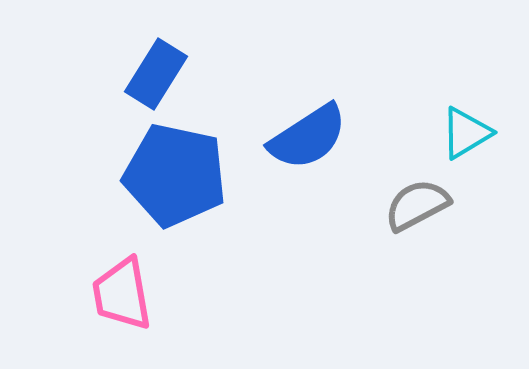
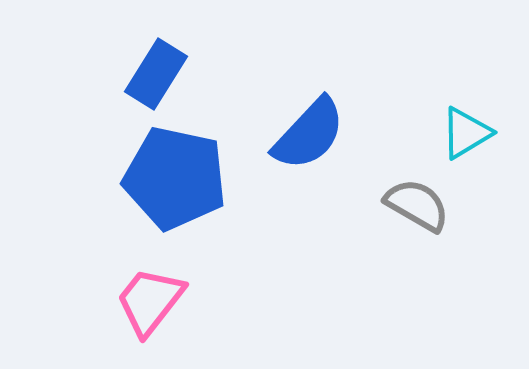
blue semicircle: moved 1 px right, 3 px up; rotated 14 degrees counterclockwise
blue pentagon: moved 3 px down
gray semicircle: rotated 58 degrees clockwise
pink trapezoid: moved 28 px right, 7 px down; rotated 48 degrees clockwise
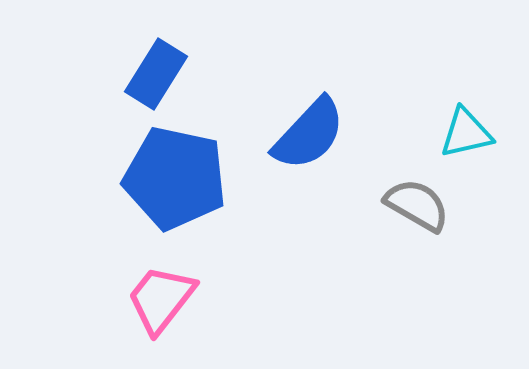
cyan triangle: rotated 18 degrees clockwise
pink trapezoid: moved 11 px right, 2 px up
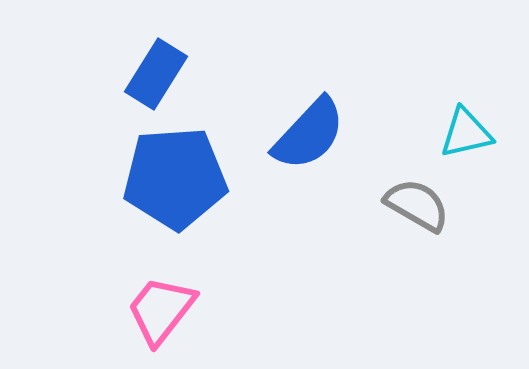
blue pentagon: rotated 16 degrees counterclockwise
pink trapezoid: moved 11 px down
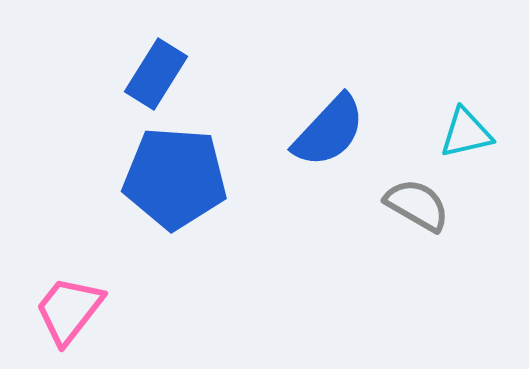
blue semicircle: moved 20 px right, 3 px up
blue pentagon: rotated 8 degrees clockwise
pink trapezoid: moved 92 px left
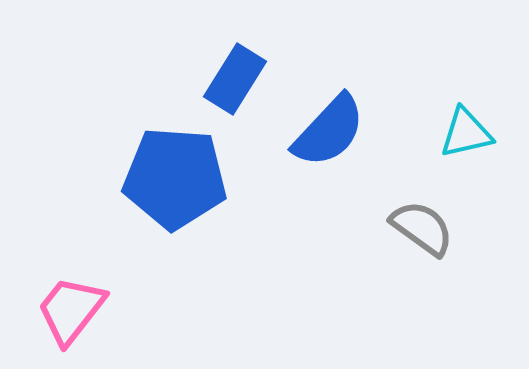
blue rectangle: moved 79 px right, 5 px down
gray semicircle: moved 5 px right, 23 px down; rotated 6 degrees clockwise
pink trapezoid: moved 2 px right
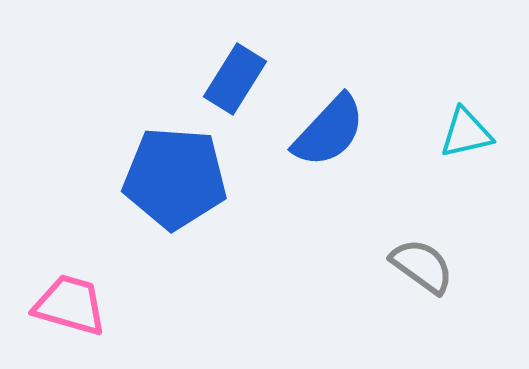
gray semicircle: moved 38 px down
pink trapezoid: moved 1 px left, 5 px up; rotated 68 degrees clockwise
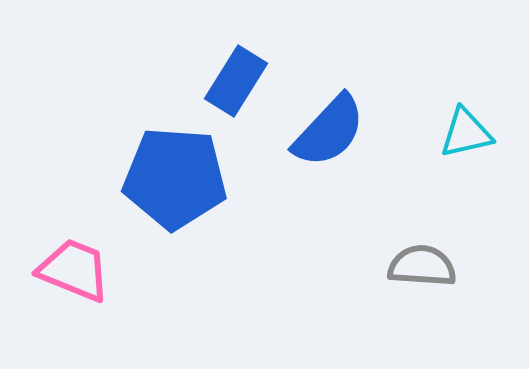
blue rectangle: moved 1 px right, 2 px down
gray semicircle: rotated 32 degrees counterclockwise
pink trapezoid: moved 4 px right, 35 px up; rotated 6 degrees clockwise
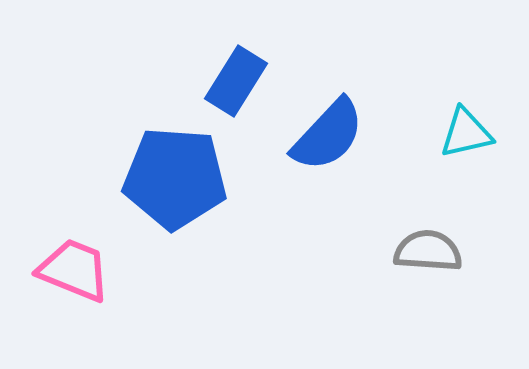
blue semicircle: moved 1 px left, 4 px down
gray semicircle: moved 6 px right, 15 px up
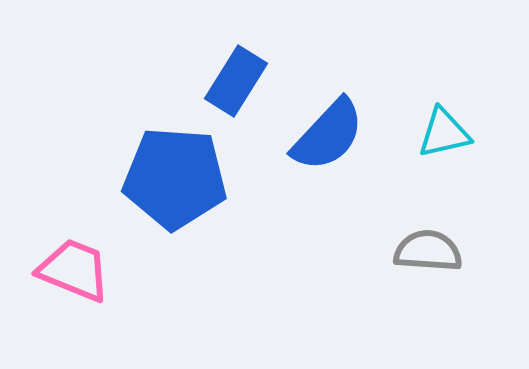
cyan triangle: moved 22 px left
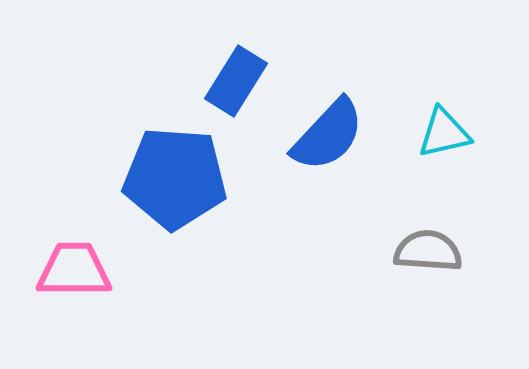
pink trapezoid: rotated 22 degrees counterclockwise
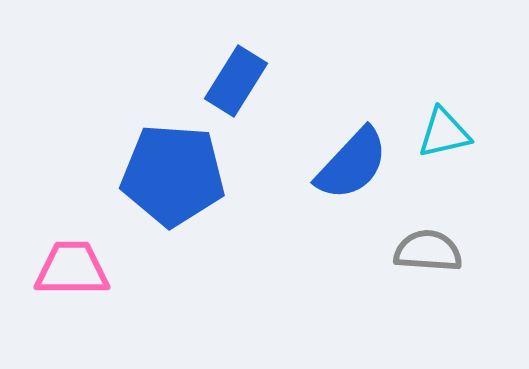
blue semicircle: moved 24 px right, 29 px down
blue pentagon: moved 2 px left, 3 px up
pink trapezoid: moved 2 px left, 1 px up
